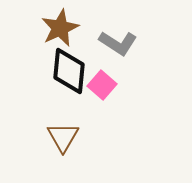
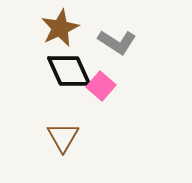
gray L-shape: moved 1 px left, 1 px up
black diamond: rotated 30 degrees counterclockwise
pink square: moved 1 px left, 1 px down
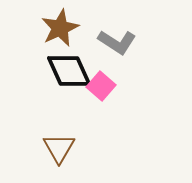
brown triangle: moved 4 px left, 11 px down
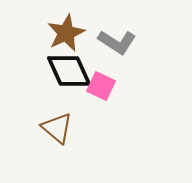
brown star: moved 6 px right, 5 px down
pink square: rotated 16 degrees counterclockwise
brown triangle: moved 2 px left, 20 px up; rotated 20 degrees counterclockwise
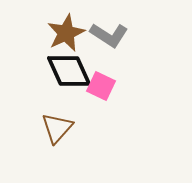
gray L-shape: moved 8 px left, 7 px up
brown triangle: rotated 32 degrees clockwise
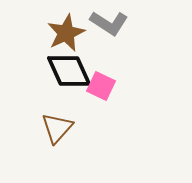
gray L-shape: moved 12 px up
